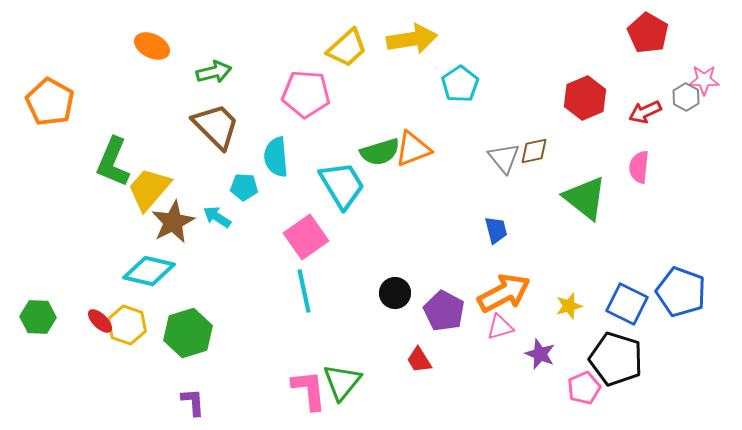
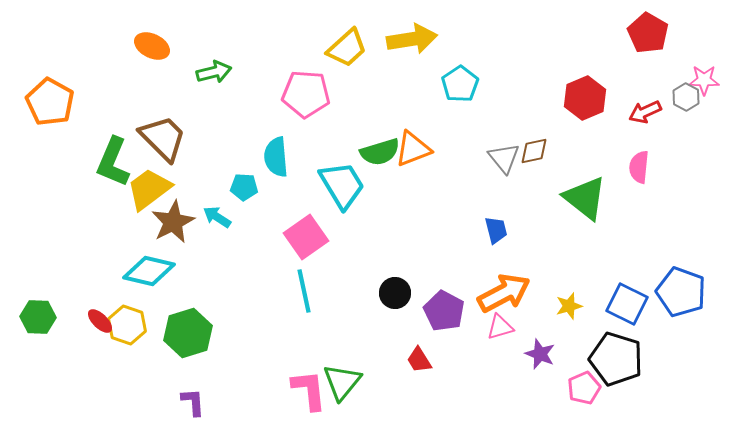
brown trapezoid at (216, 126): moved 53 px left, 12 px down
yellow trapezoid at (149, 189): rotated 12 degrees clockwise
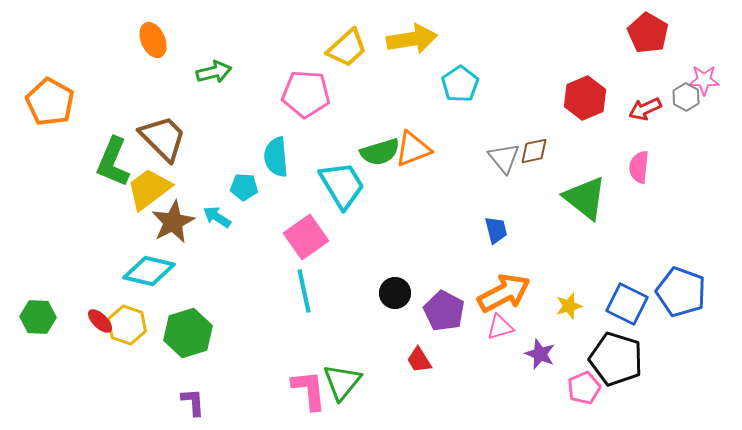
orange ellipse at (152, 46): moved 1 px right, 6 px up; rotated 40 degrees clockwise
red arrow at (645, 112): moved 3 px up
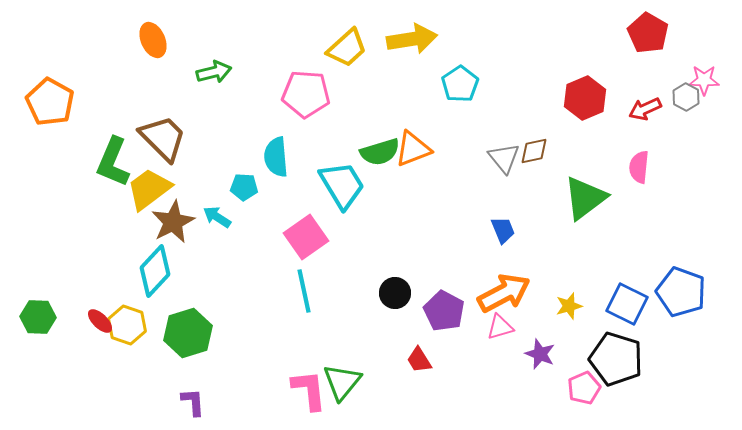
green triangle at (585, 198): rotated 45 degrees clockwise
blue trapezoid at (496, 230): moved 7 px right; rotated 8 degrees counterclockwise
cyan diamond at (149, 271): moved 6 px right; rotated 60 degrees counterclockwise
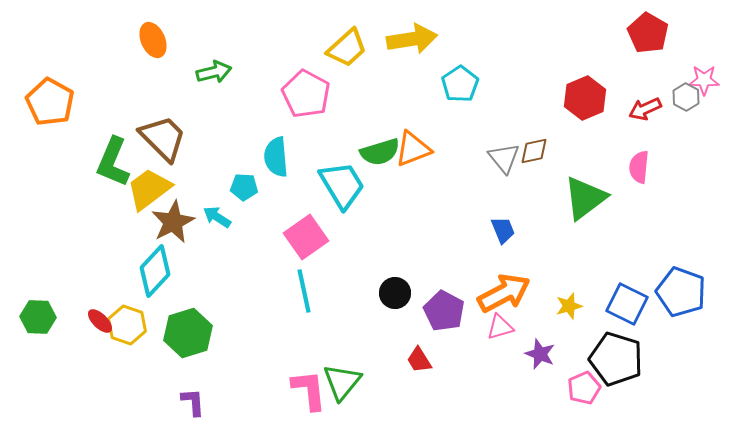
pink pentagon at (306, 94): rotated 24 degrees clockwise
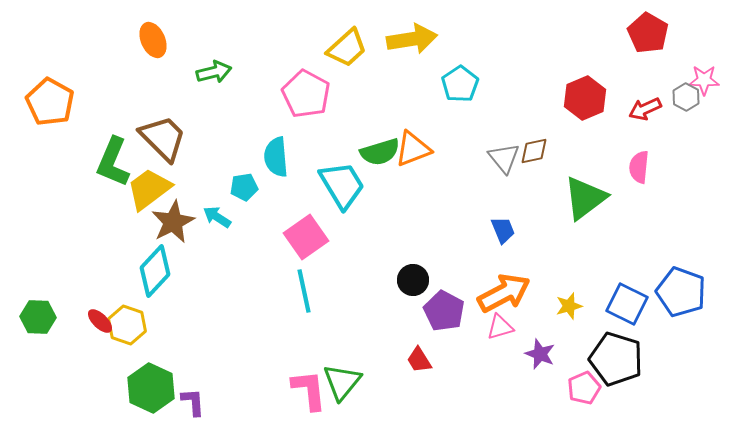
cyan pentagon at (244, 187): rotated 12 degrees counterclockwise
black circle at (395, 293): moved 18 px right, 13 px up
green hexagon at (188, 333): moved 37 px left, 55 px down; rotated 18 degrees counterclockwise
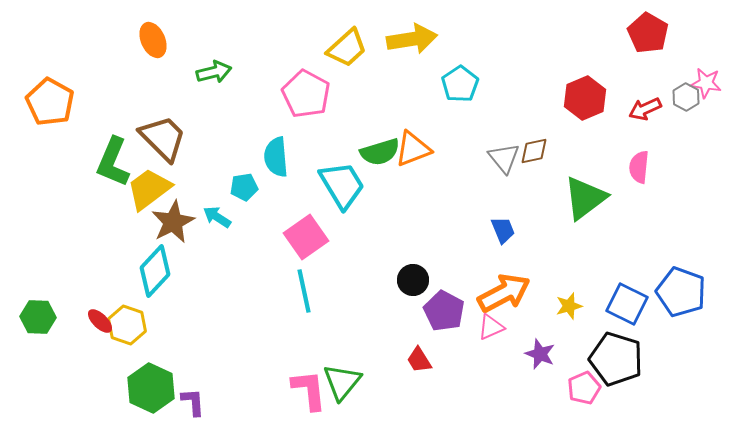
pink star at (704, 80): moved 2 px right, 3 px down; rotated 8 degrees clockwise
pink triangle at (500, 327): moved 9 px left; rotated 8 degrees counterclockwise
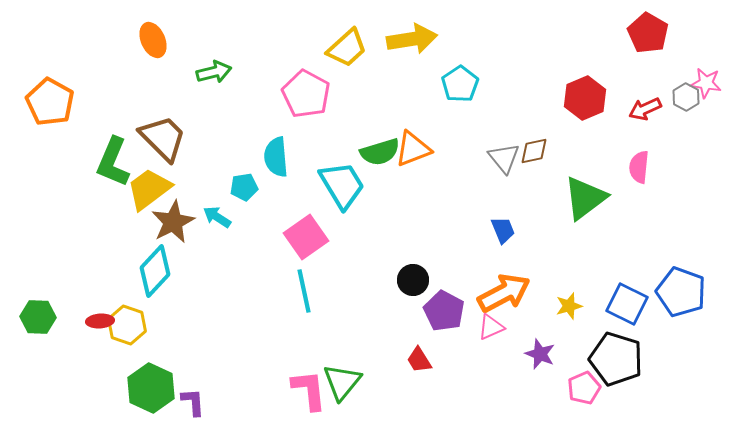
red ellipse at (100, 321): rotated 48 degrees counterclockwise
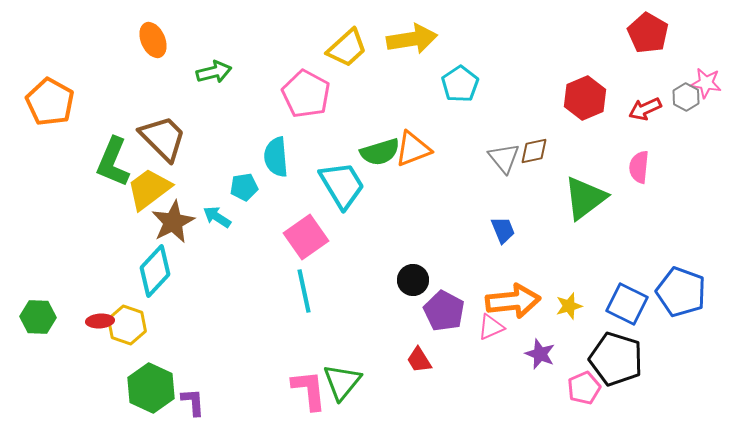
orange arrow at (504, 293): moved 9 px right, 8 px down; rotated 22 degrees clockwise
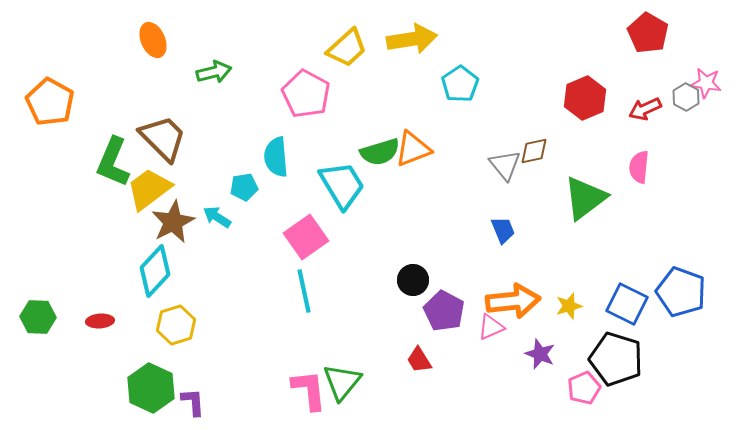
gray triangle at (504, 158): moved 1 px right, 7 px down
yellow hexagon at (127, 325): moved 49 px right; rotated 24 degrees clockwise
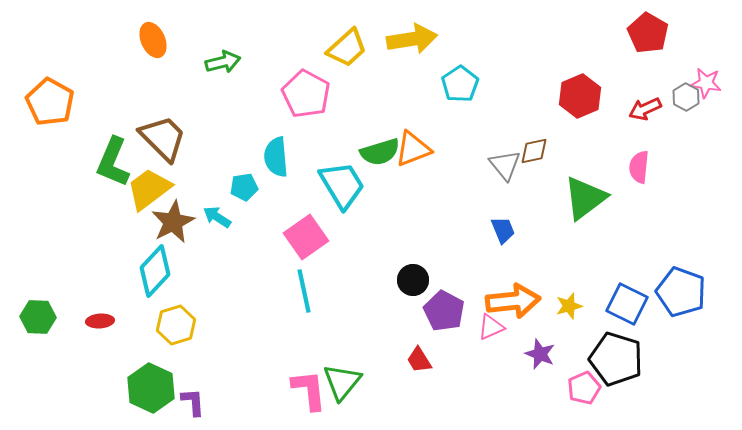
green arrow at (214, 72): moved 9 px right, 10 px up
red hexagon at (585, 98): moved 5 px left, 2 px up
